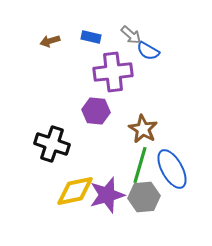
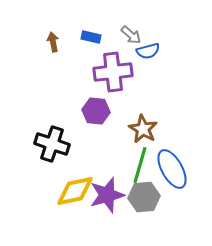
brown arrow: moved 3 px right, 1 px down; rotated 96 degrees clockwise
blue semicircle: rotated 45 degrees counterclockwise
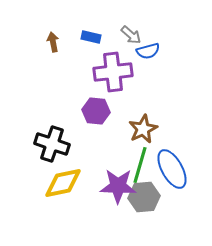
brown star: rotated 16 degrees clockwise
yellow diamond: moved 12 px left, 8 px up
purple star: moved 11 px right, 9 px up; rotated 18 degrees clockwise
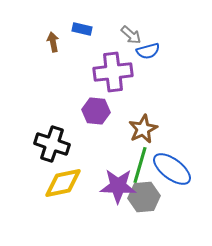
blue rectangle: moved 9 px left, 8 px up
blue ellipse: rotated 24 degrees counterclockwise
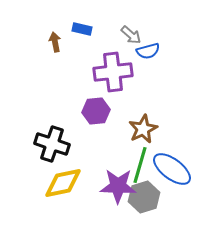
brown arrow: moved 2 px right
purple hexagon: rotated 12 degrees counterclockwise
gray hexagon: rotated 12 degrees counterclockwise
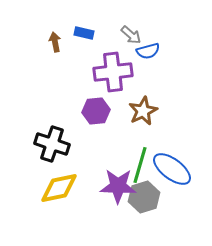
blue rectangle: moved 2 px right, 4 px down
brown star: moved 18 px up
yellow diamond: moved 4 px left, 5 px down
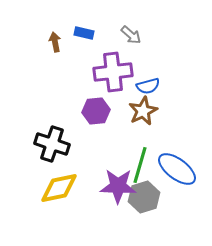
blue semicircle: moved 35 px down
blue ellipse: moved 5 px right
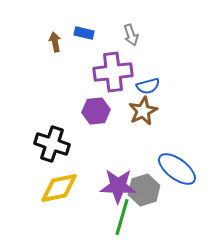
gray arrow: rotated 30 degrees clockwise
green line: moved 18 px left, 52 px down
gray hexagon: moved 7 px up
